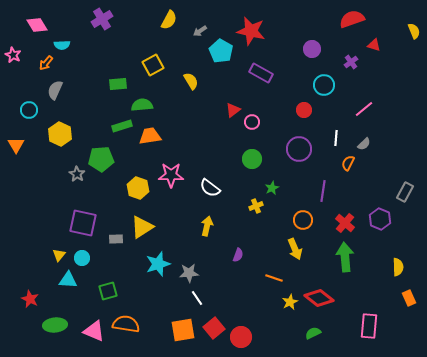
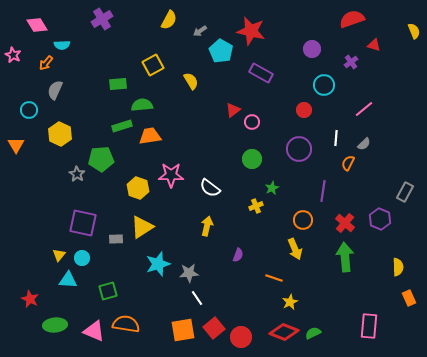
red diamond at (319, 298): moved 35 px left, 34 px down; rotated 16 degrees counterclockwise
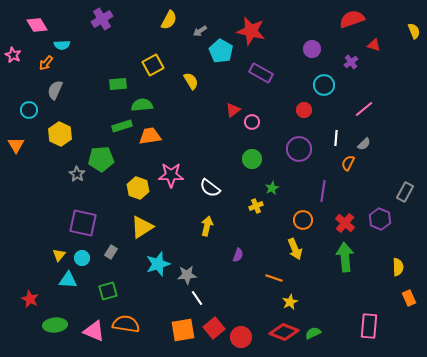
gray rectangle at (116, 239): moved 5 px left, 13 px down; rotated 56 degrees counterclockwise
gray star at (189, 273): moved 2 px left, 2 px down
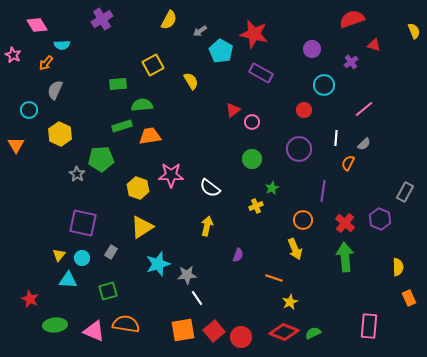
red star at (251, 31): moved 3 px right, 3 px down
red square at (214, 328): moved 3 px down
